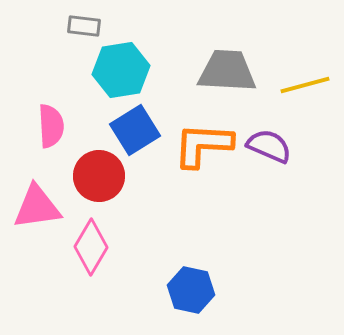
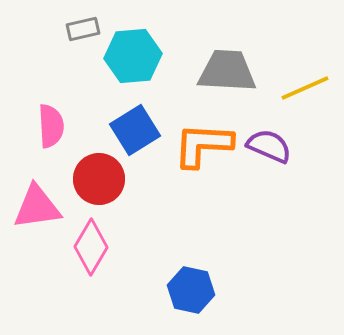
gray rectangle: moved 1 px left, 3 px down; rotated 20 degrees counterclockwise
cyan hexagon: moved 12 px right, 14 px up; rotated 4 degrees clockwise
yellow line: moved 3 px down; rotated 9 degrees counterclockwise
red circle: moved 3 px down
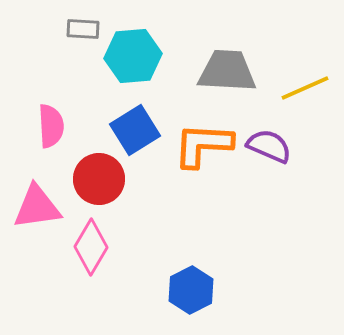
gray rectangle: rotated 16 degrees clockwise
blue hexagon: rotated 21 degrees clockwise
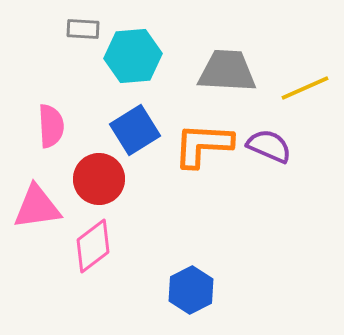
pink diamond: moved 2 px right, 1 px up; rotated 22 degrees clockwise
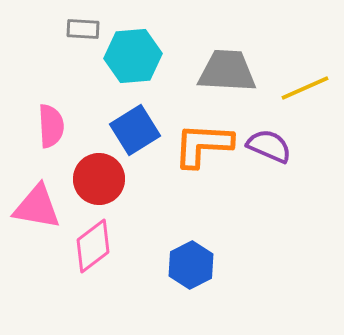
pink triangle: rotated 18 degrees clockwise
blue hexagon: moved 25 px up
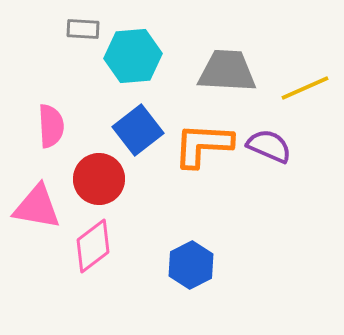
blue square: moved 3 px right; rotated 6 degrees counterclockwise
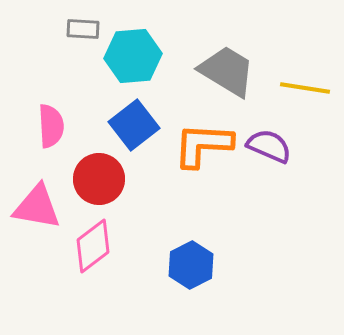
gray trapezoid: rotated 28 degrees clockwise
yellow line: rotated 33 degrees clockwise
blue square: moved 4 px left, 5 px up
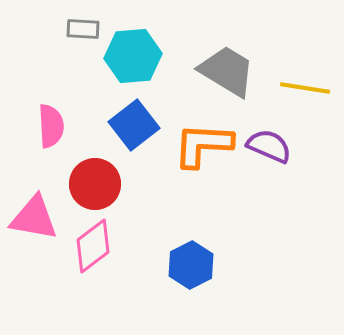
red circle: moved 4 px left, 5 px down
pink triangle: moved 3 px left, 11 px down
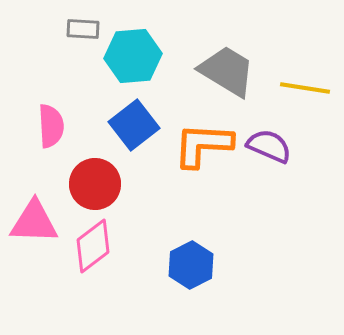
pink triangle: moved 4 px down; rotated 8 degrees counterclockwise
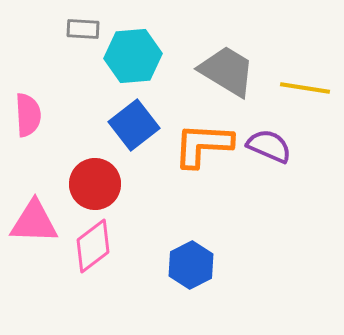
pink semicircle: moved 23 px left, 11 px up
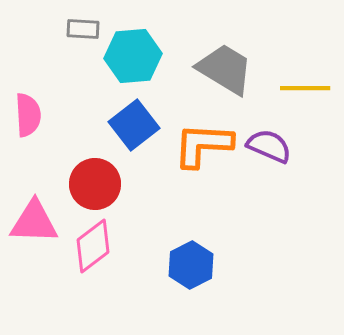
gray trapezoid: moved 2 px left, 2 px up
yellow line: rotated 9 degrees counterclockwise
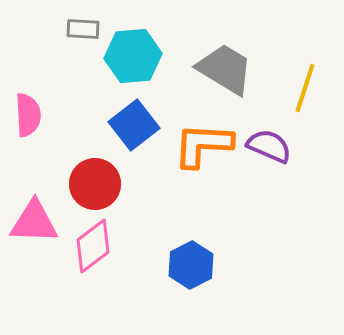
yellow line: rotated 72 degrees counterclockwise
